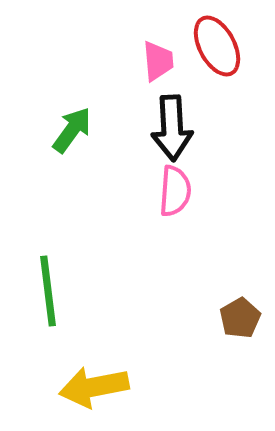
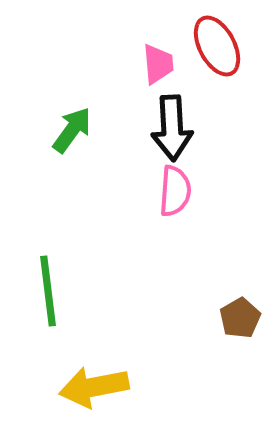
pink trapezoid: moved 3 px down
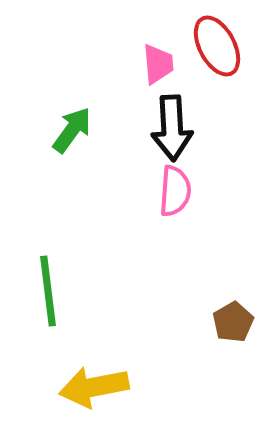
brown pentagon: moved 7 px left, 4 px down
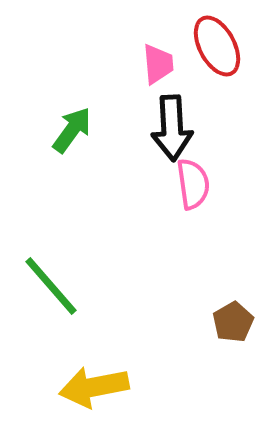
pink semicircle: moved 18 px right, 7 px up; rotated 12 degrees counterclockwise
green line: moved 3 px right, 5 px up; rotated 34 degrees counterclockwise
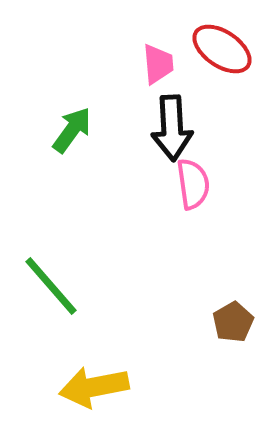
red ellipse: moved 5 px right, 3 px down; rotated 28 degrees counterclockwise
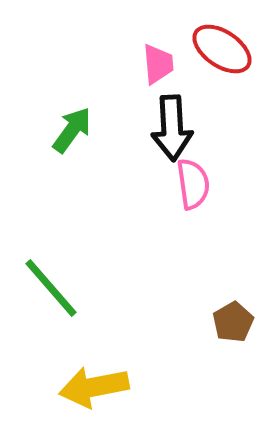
green line: moved 2 px down
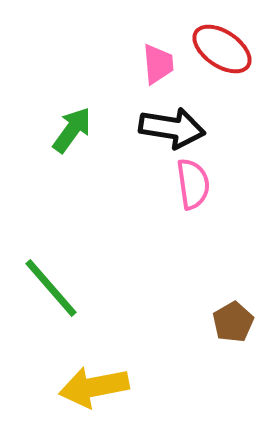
black arrow: rotated 78 degrees counterclockwise
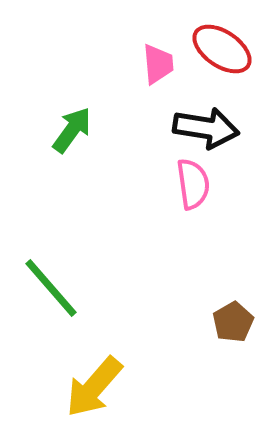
black arrow: moved 34 px right
yellow arrow: rotated 38 degrees counterclockwise
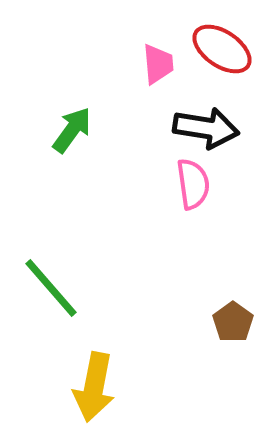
brown pentagon: rotated 6 degrees counterclockwise
yellow arrow: rotated 30 degrees counterclockwise
